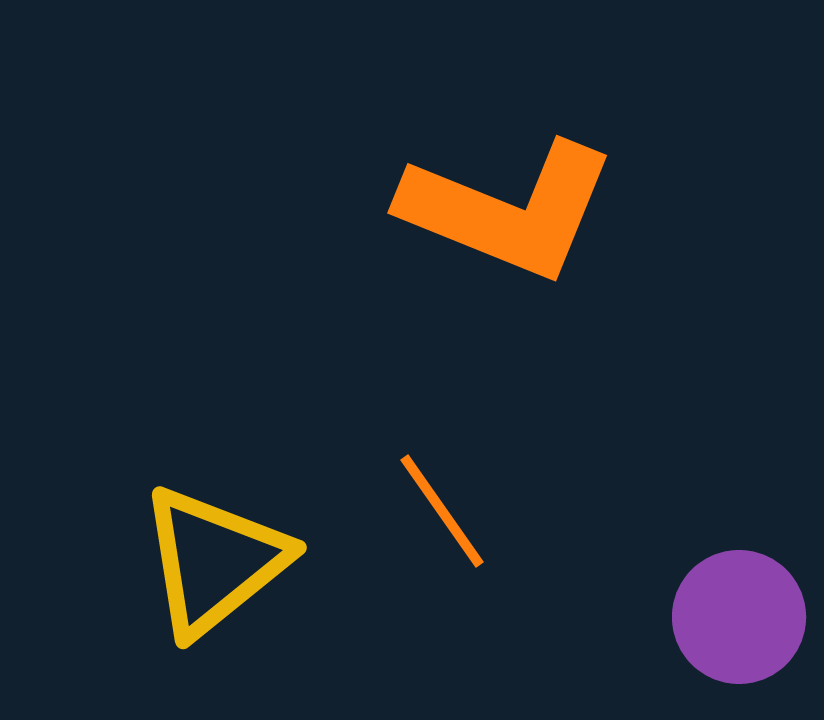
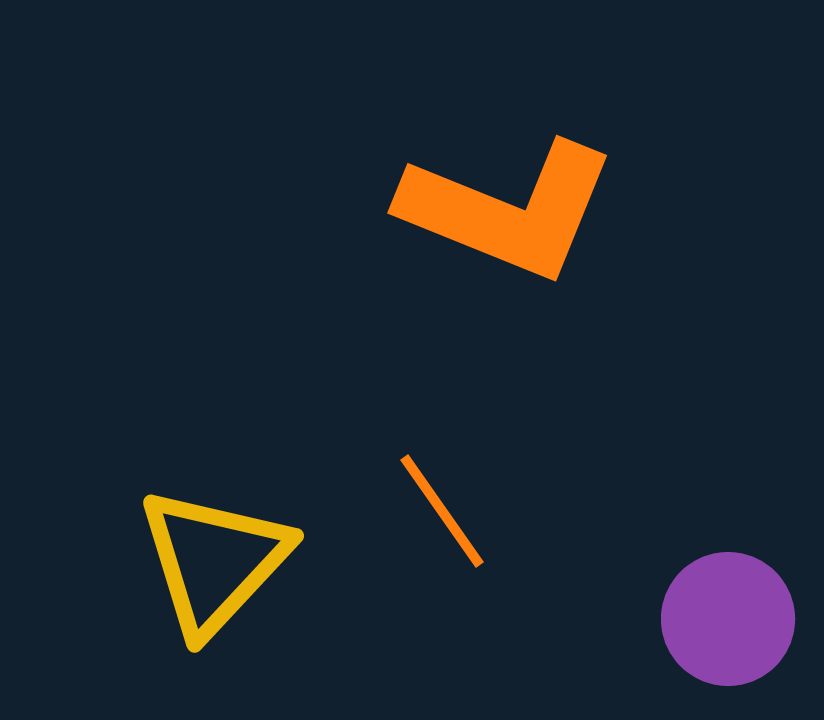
yellow triangle: rotated 8 degrees counterclockwise
purple circle: moved 11 px left, 2 px down
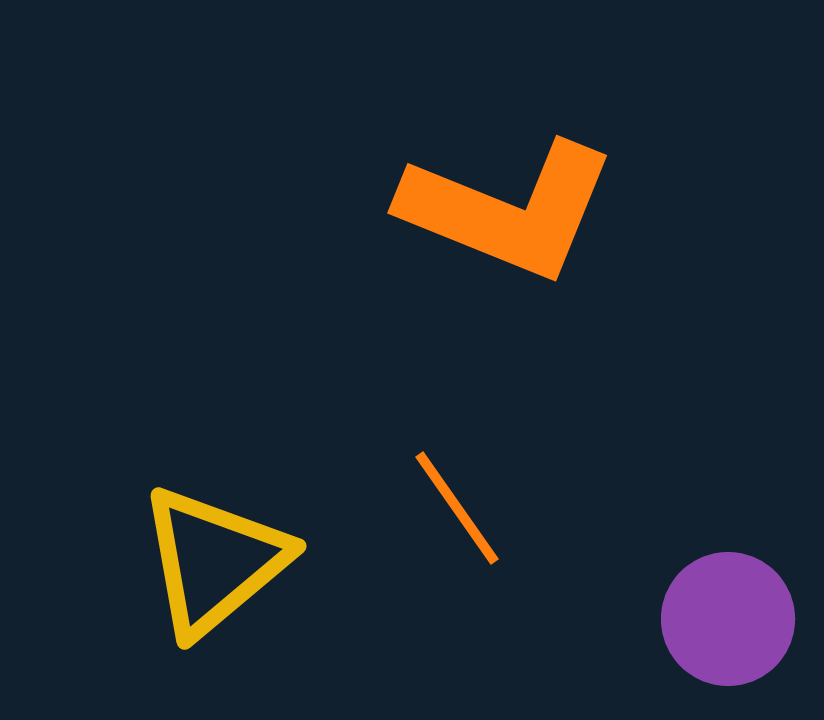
orange line: moved 15 px right, 3 px up
yellow triangle: rotated 7 degrees clockwise
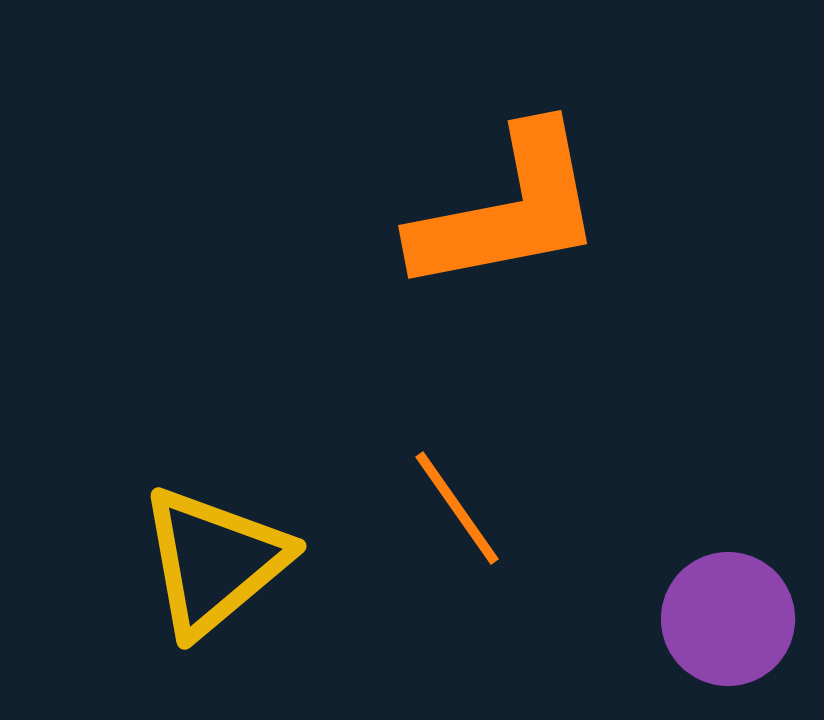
orange L-shape: rotated 33 degrees counterclockwise
